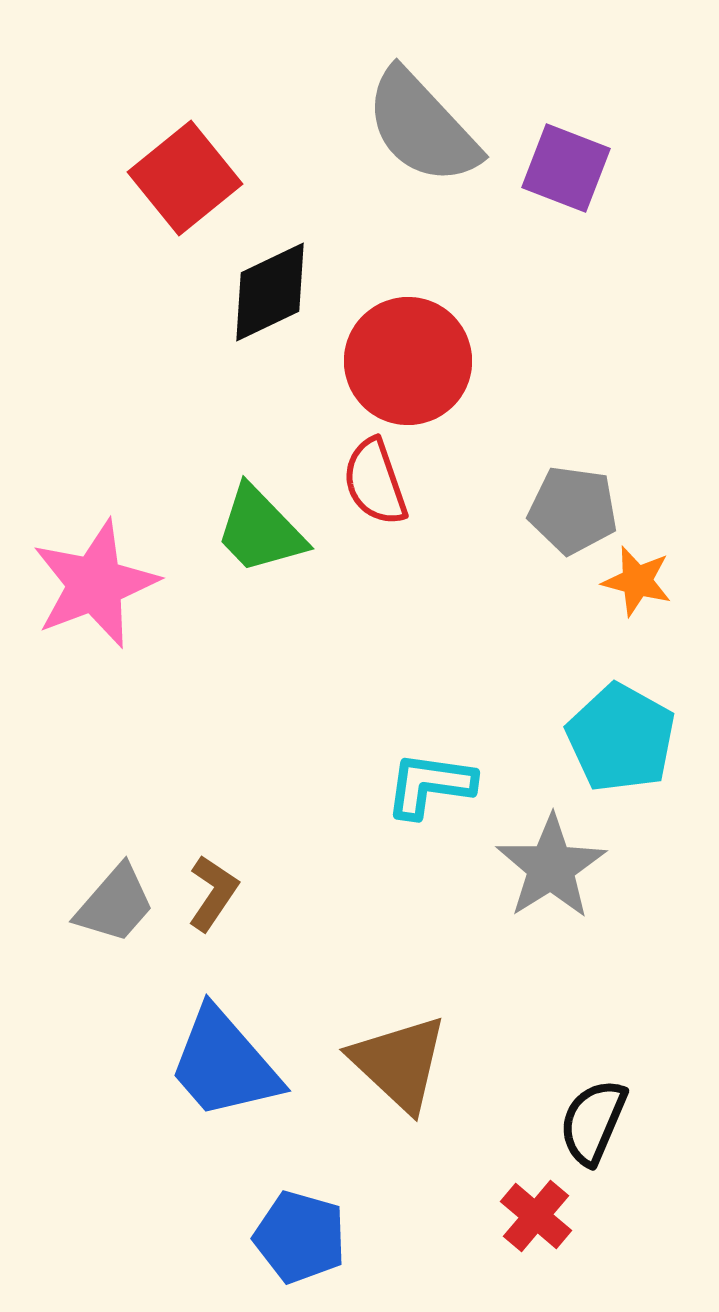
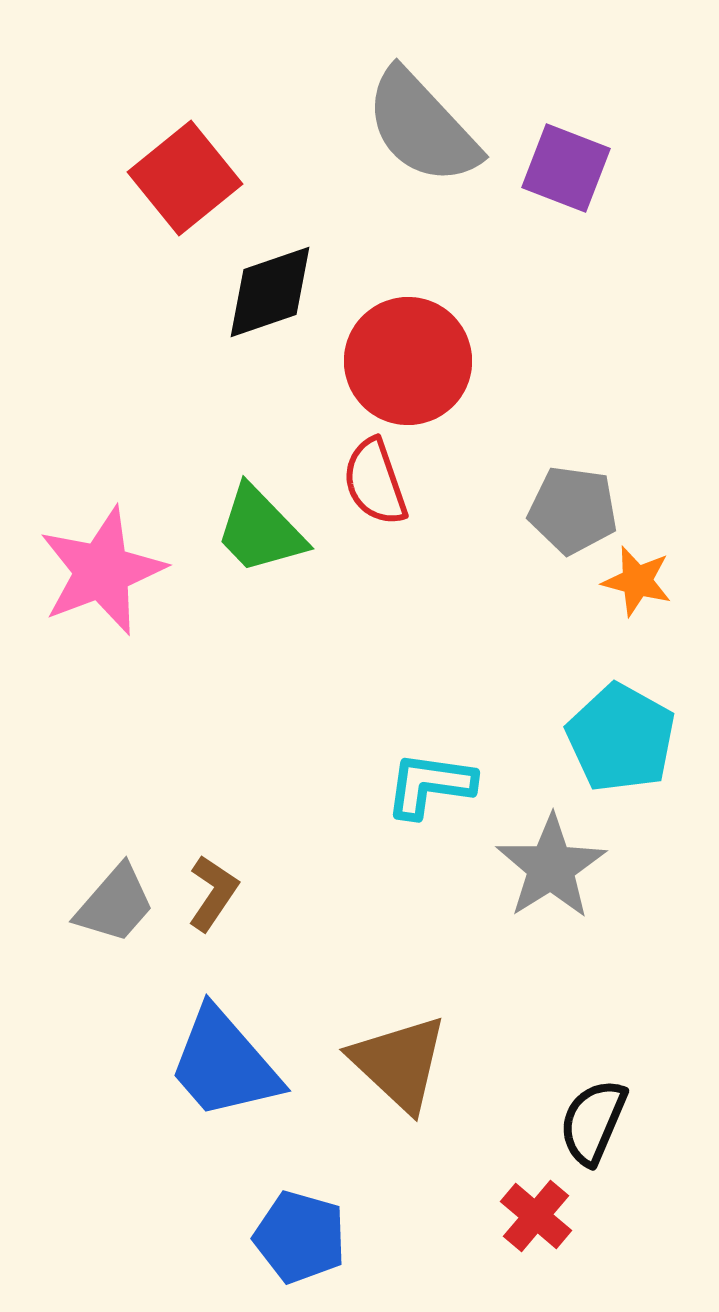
black diamond: rotated 7 degrees clockwise
pink star: moved 7 px right, 13 px up
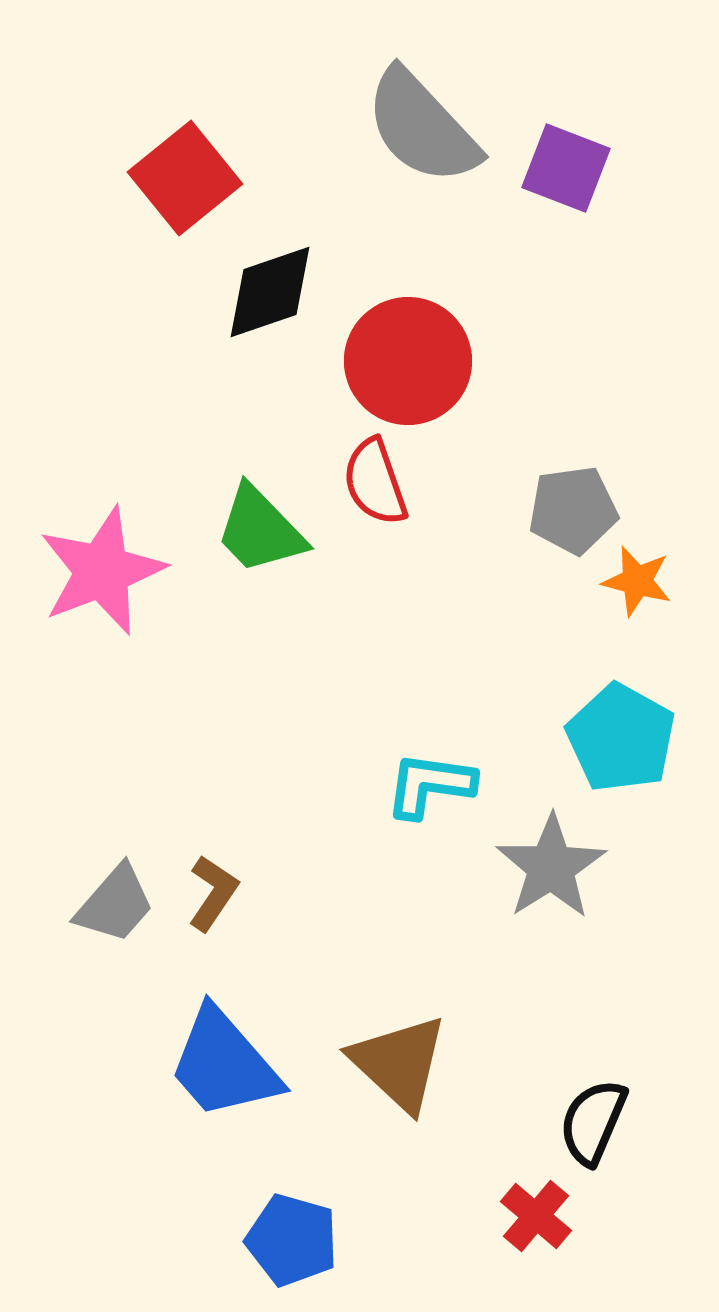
gray pentagon: rotated 16 degrees counterclockwise
blue pentagon: moved 8 px left, 3 px down
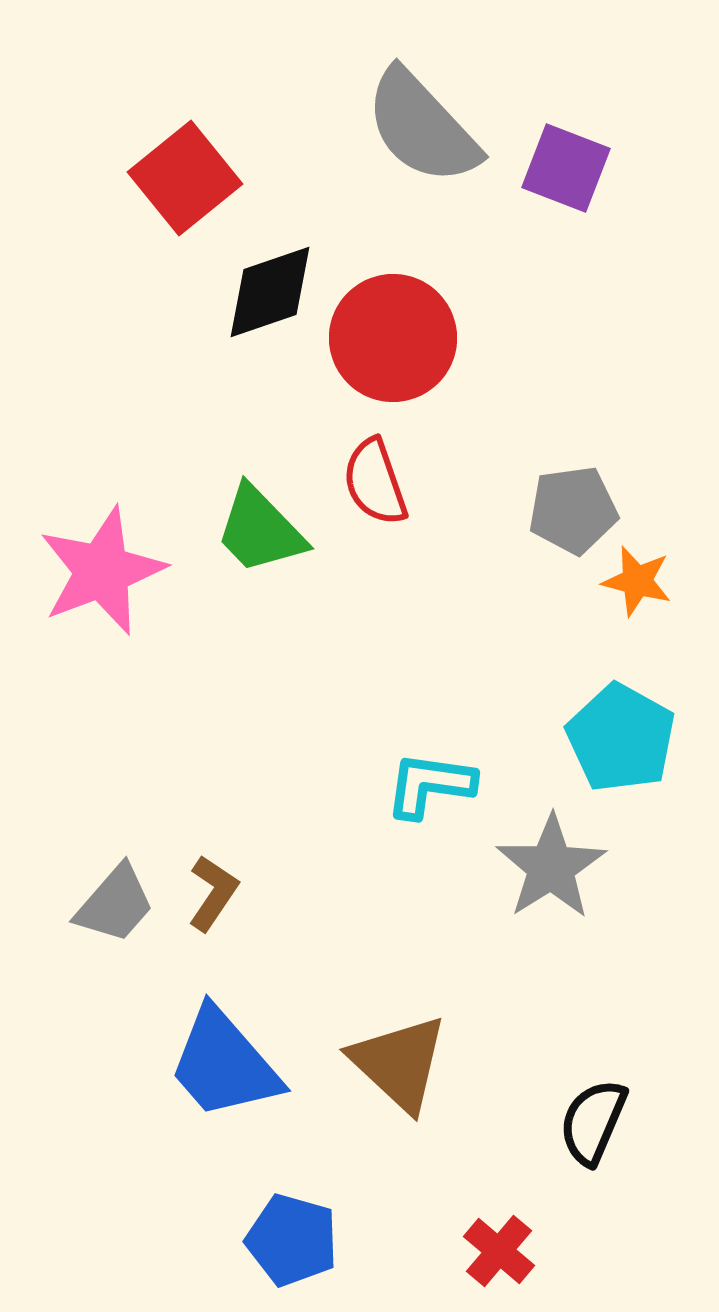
red circle: moved 15 px left, 23 px up
red cross: moved 37 px left, 35 px down
